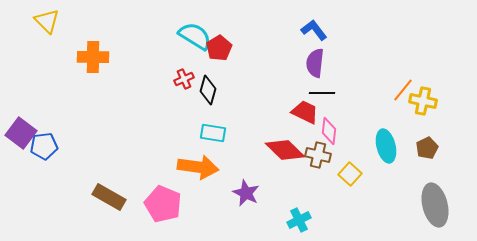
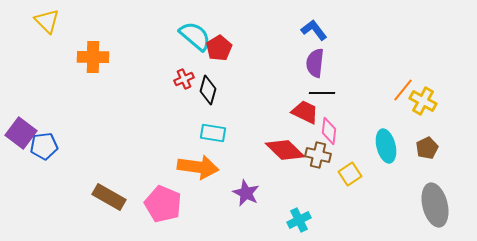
cyan semicircle: rotated 8 degrees clockwise
yellow cross: rotated 16 degrees clockwise
yellow square: rotated 15 degrees clockwise
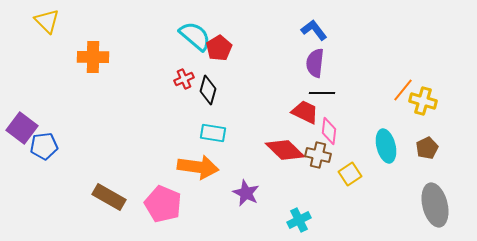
yellow cross: rotated 12 degrees counterclockwise
purple square: moved 1 px right, 5 px up
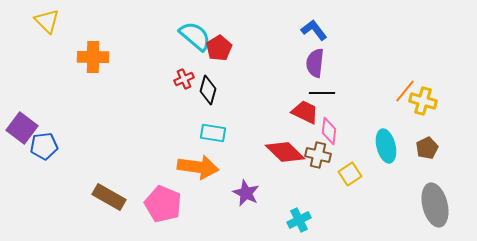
orange line: moved 2 px right, 1 px down
red diamond: moved 2 px down
